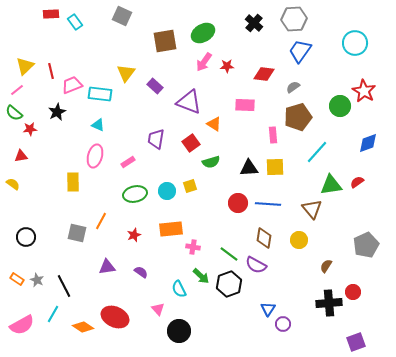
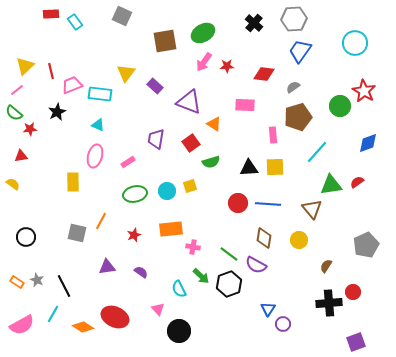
orange rectangle at (17, 279): moved 3 px down
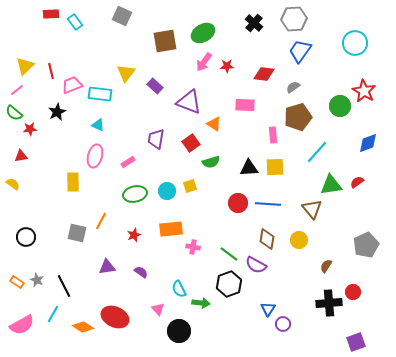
brown diamond at (264, 238): moved 3 px right, 1 px down
green arrow at (201, 276): moved 27 px down; rotated 36 degrees counterclockwise
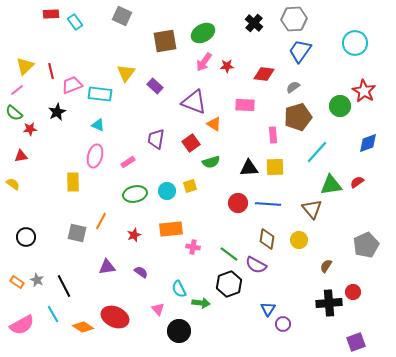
purple triangle at (189, 102): moved 5 px right
cyan line at (53, 314): rotated 60 degrees counterclockwise
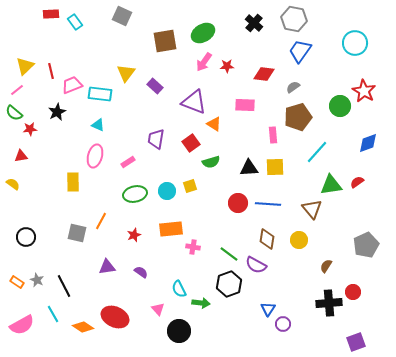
gray hexagon at (294, 19): rotated 15 degrees clockwise
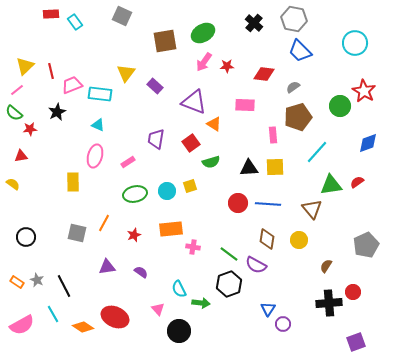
blue trapezoid at (300, 51): rotated 80 degrees counterclockwise
orange line at (101, 221): moved 3 px right, 2 px down
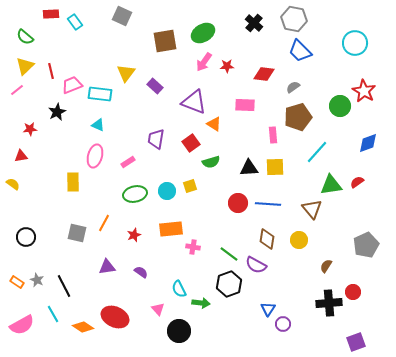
green semicircle at (14, 113): moved 11 px right, 76 px up
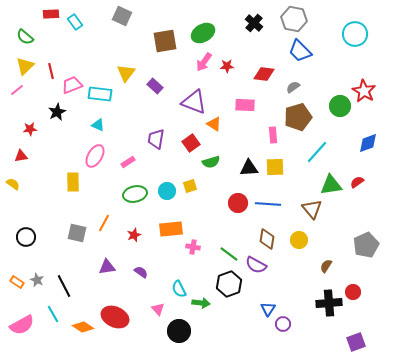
cyan circle at (355, 43): moved 9 px up
pink ellipse at (95, 156): rotated 15 degrees clockwise
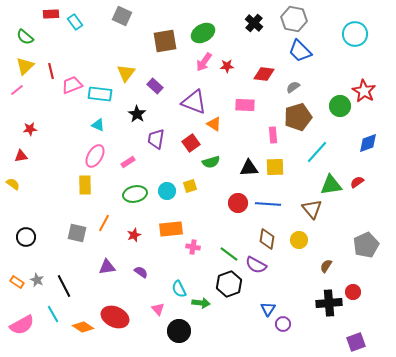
black star at (57, 112): moved 80 px right, 2 px down; rotated 12 degrees counterclockwise
yellow rectangle at (73, 182): moved 12 px right, 3 px down
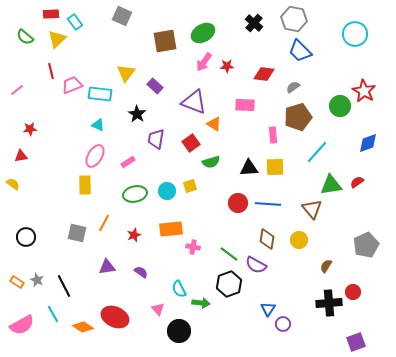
yellow triangle at (25, 66): moved 32 px right, 27 px up
